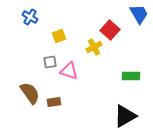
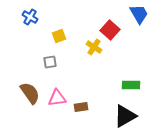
yellow cross: rotated 28 degrees counterclockwise
pink triangle: moved 12 px left, 27 px down; rotated 24 degrees counterclockwise
green rectangle: moved 9 px down
brown rectangle: moved 27 px right, 5 px down
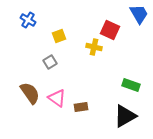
blue cross: moved 2 px left, 3 px down
red square: rotated 18 degrees counterclockwise
yellow cross: rotated 21 degrees counterclockwise
gray square: rotated 24 degrees counterclockwise
green rectangle: rotated 18 degrees clockwise
pink triangle: rotated 42 degrees clockwise
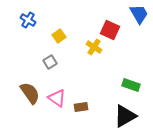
yellow square: rotated 16 degrees counterclockwise
yellow cross: rotated 21 degrees clockwise
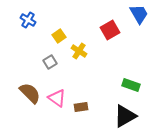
red square: rotated 36 degrees clockwise
yellow cross: moved 15 px left, 4 px down
brown semicircle: rotated 10 degrees counterclockwise
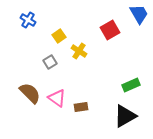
green rectangle: rotated 42 degrees counterclockwise
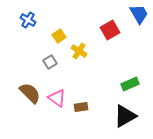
green rectangle: moved 1 px left, 1 px up
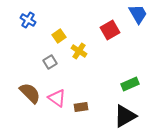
blue trapezoid: moved 1 px left
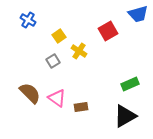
blue trapezoid: rotated 105 degrees clockwise
red square: moved 2 px left, 1 px down
gray square: moved 3 px right, 1 px up
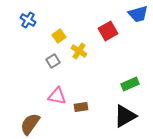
brown semicircle: moved 31 px down; rotated 100 degrees counterclockwise
pink triangle: moved 2 px up; rotated 24 degrees counterclockwise
